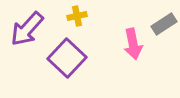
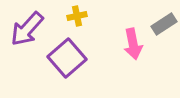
purple square: rotated 6 degrees clockwise
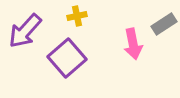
purple arrow: moved 2 px left, 2 px down
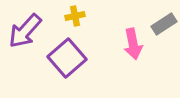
yellow cross: moved 2 px left
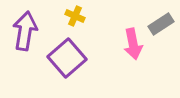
yellow cross: rotated 36 degrees clockwise
gray rectangle: moved 3 px left
purple arrow: rotated 147 degrees clockwise
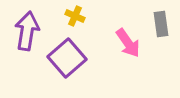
gray rectangle: rotated 65 degrees counterclockwise
purple arrow: moved 2 px right
pink arrow: moved 5 px left, 1 px up; rotated 24 degrees counterclockwise
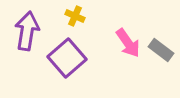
gray rectangle: moved 26 px down; rotated 45 degrees counterclockwise
